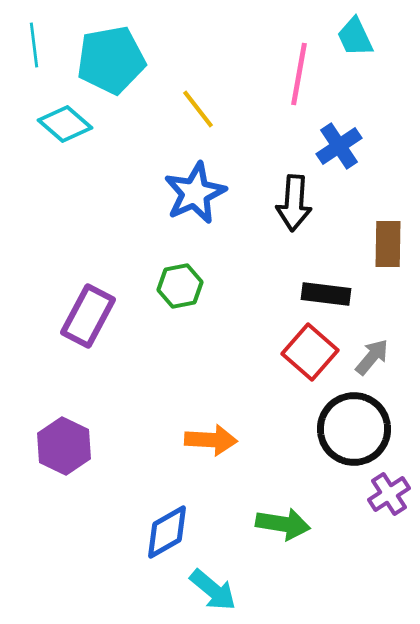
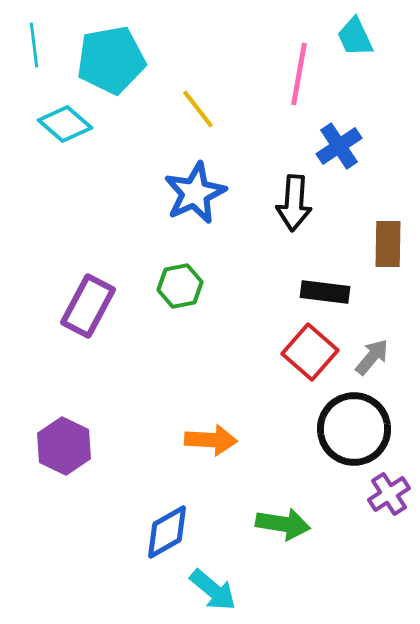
black rectangle: moved 1 px left, 2 px up
purple rectangle: moved 10 px up
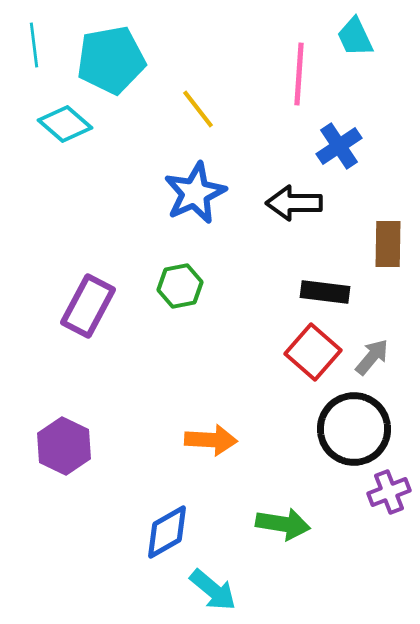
pink line: rotated 6 degrees counterclockwise
black arrow: rotated 86 degrees clockwise
red square: moved 3 px right
purple cross: moved 2 px up; rotated 12 degrees clockwise
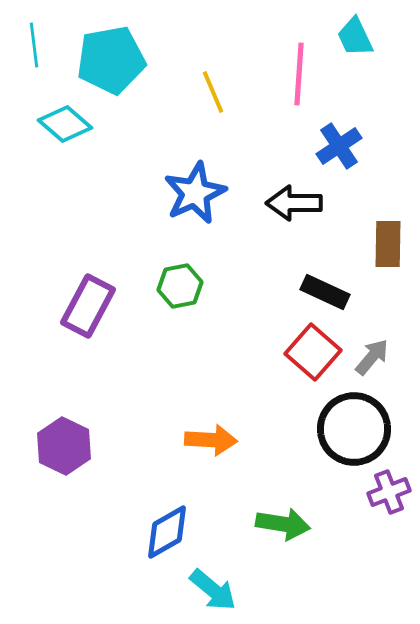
yellow line: moved 15 px right, 17 px up; rotated 15 degrees clockwise
black rectangle: rotated 18 degrees clockwise
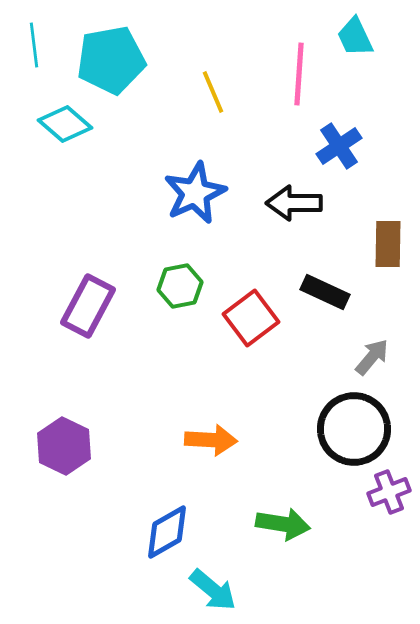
red square: moved 62 px left, 34 px up; rotated 12 degrees clockwise
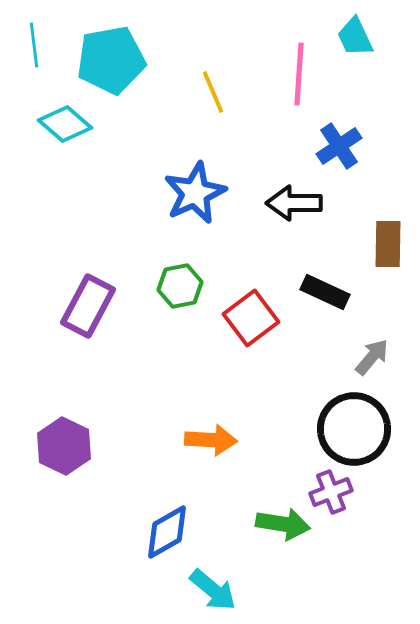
purple cross: moved 58 px left
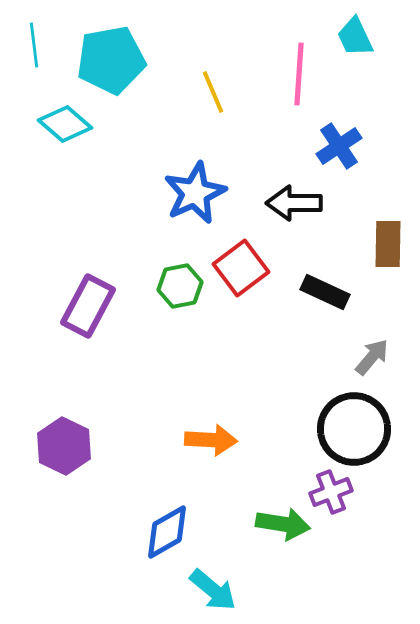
red square: moved 10 px left, 50 px up
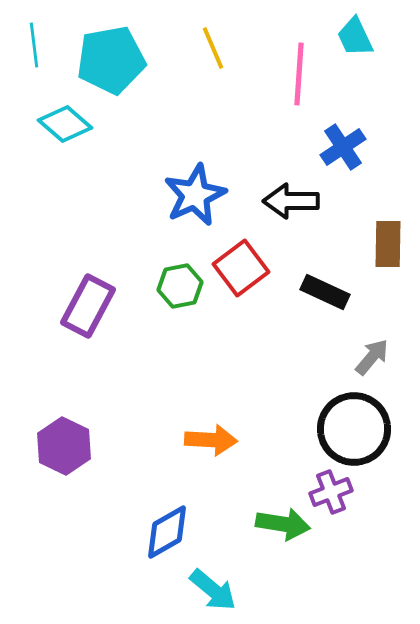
yellow line: moved 44 px up
blue cross: moved 4 px right, 1 px down
blue star: moved 2 px down
black arrow: moved 3 px left, 2 px up
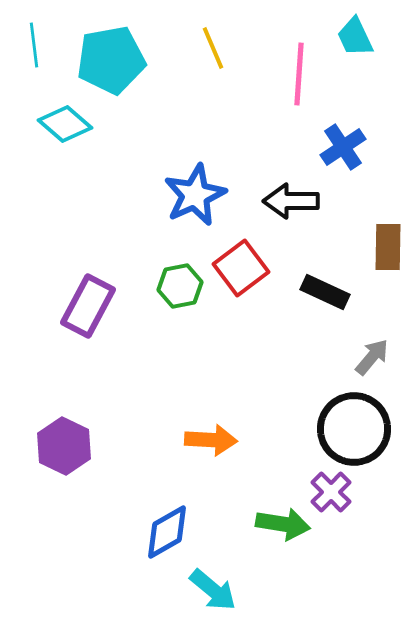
brown rectangle: moved 3 px down
purple cross: rotated 24 degrees counterclockwise
